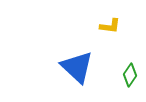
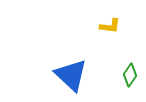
blue triangle: moved 6 px left, 8 px down
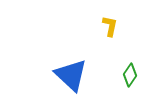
yellow L-shape: rotated 85 degrees counterclockwise
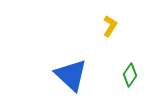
yellow L-shape: rotated 20 degrees clockwise
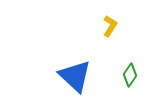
blue triangle: moved 4 px right, 1 px down
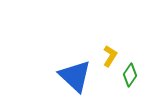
yellow L-shape: moved 30 px down
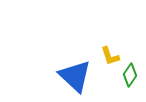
yellow L-shape: rotated 130 degrees clockwise
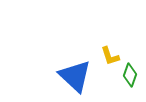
green diamond: rotated 15 degrees counterclockwise
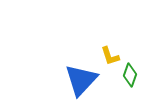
blue triangle: moved 6 px right, 4 px down; rotated 30 degrees clockwise
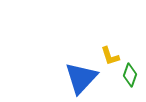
blue triangle: moved 2 px up
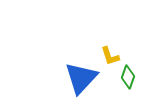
green diamond: moved 2 px left, 2 px down
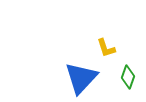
yellow L-shape: moved 4 px left, 8 px up
